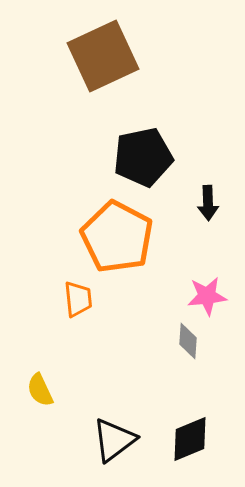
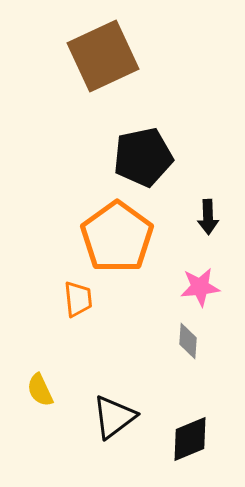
black arrow: moved 14 px down
orange pentagon: rotated 8 degrees clockwise
pink star: moved 7 px left, 9 px up
black triangle: moved 23 px up
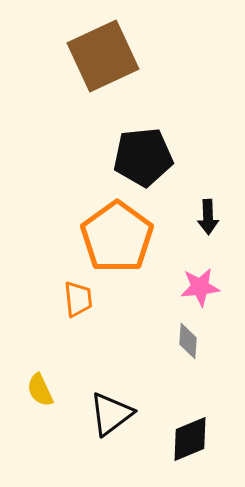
black pentagon: rotated 6 degrees clockwise
black triangle: moved 3 px left, 3 px up
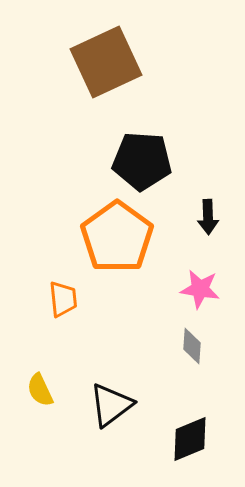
brown square: moved 3 px right, 6 px down
black pentagon: moved 1 px left, 4 px down; rotated 10 degrees clockwise
pink star: moved 2 px down; rotated 15 degrees clockwise
orange trapezoid: moved 15 px left
gray diamond: moved 4 px right, 5 px down
black triangle: moved 9 px up
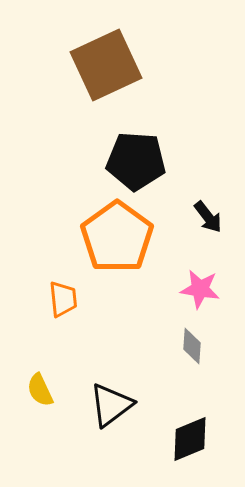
brown square: moved 3 px down
black pentagon: moved 6 px left
black arrow: rotated 36 degrees counterclockwise
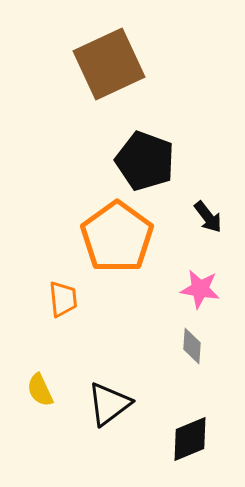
brown square: moved 3 px right, 1 px up
black pentagon: moved 9 px right; rotated 16 degrees clockwise
black triangle: moved 2 px left, 1 px up
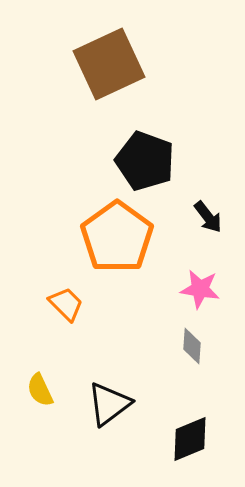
orange trapezoid: moved 3 px right, 5 px down; rotated 39 degrees counterclockwise
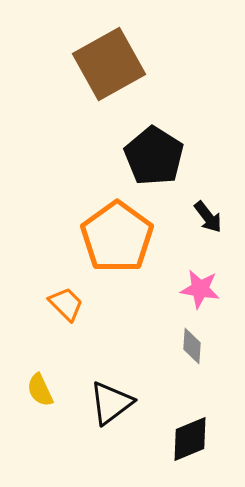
brown square: rotated 4 degrees counterclockwise
black pentagon: moved 9 px right, 5 px up; rotated 12 degrees clockwise
black triangle: moved 2 px right, 1 px up
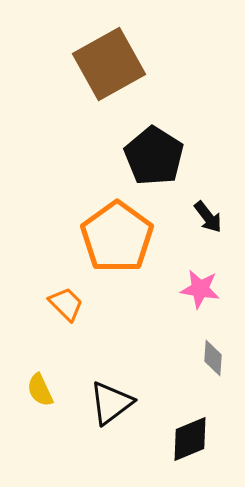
gray diamond: moved 21 px right, 12 px down
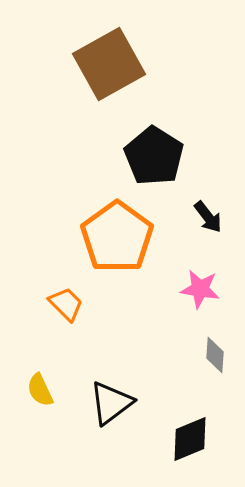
gray diamond: moved 2 px right, 3 px up
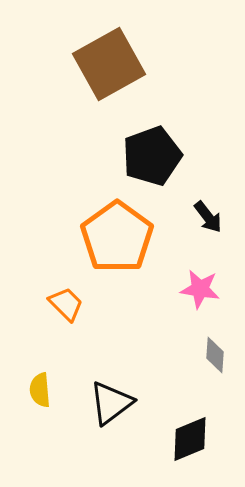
black pentagon: moved 2 px left; rotated 20 degrees clockwise
yellow semicircle: rotated 20 degrees clockwise
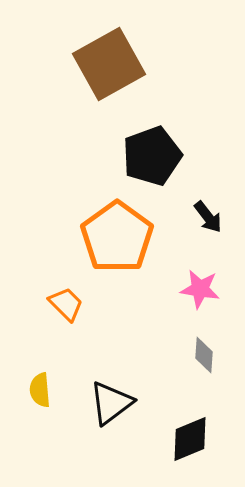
gray diamond: moved 11 px left
